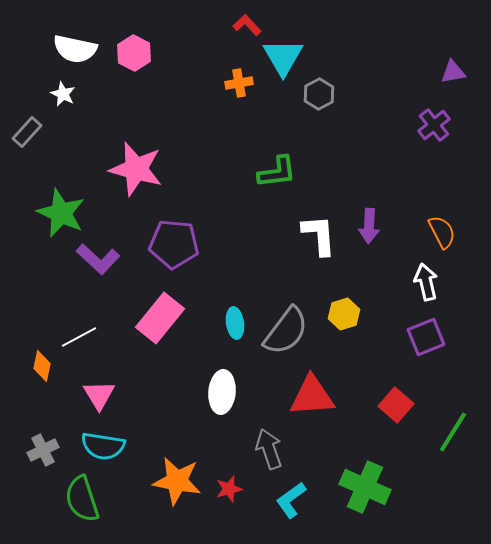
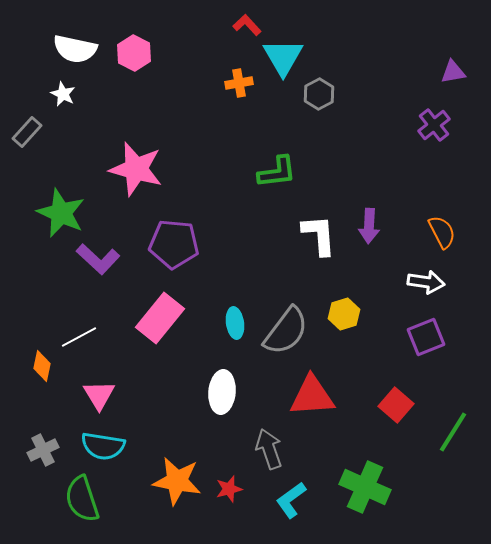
white arrow: rotated 111 degrees clockwise
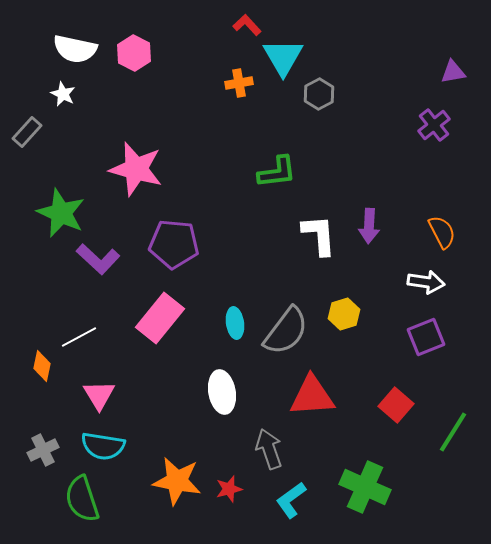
white ellipse: rotated 15 degrees counterclockwise
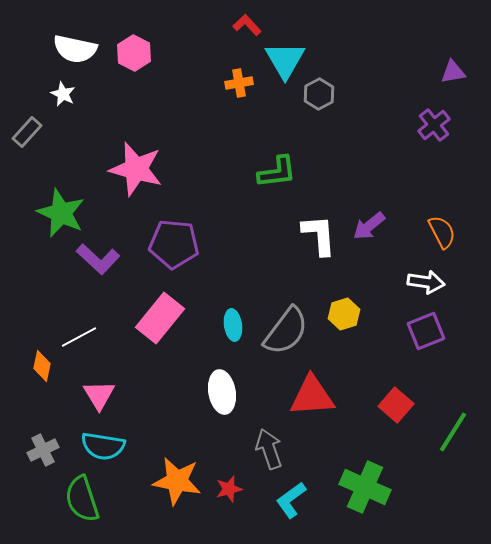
cyan triangle: moved 2 px right, 3 px down
purple arrow: rotated 48 degrees clockwise
cyan ellipse: moved 2 px left, 2 px down
purple square: moved 6 px up
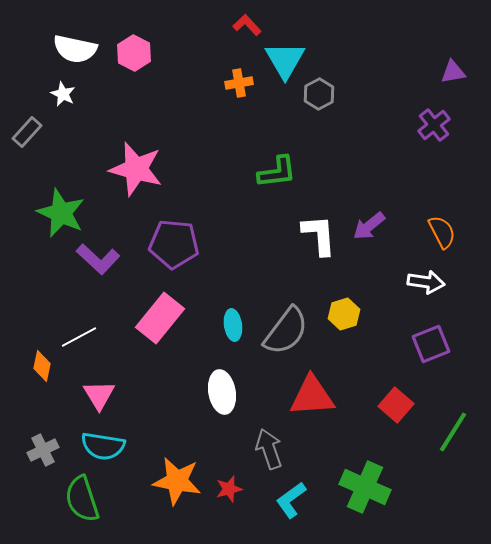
purple square: moved 5 px right, 13 px down
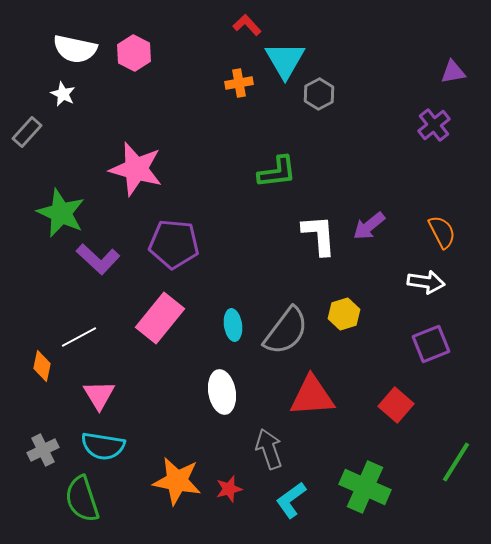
green line: moved 3 px right, 30 px down
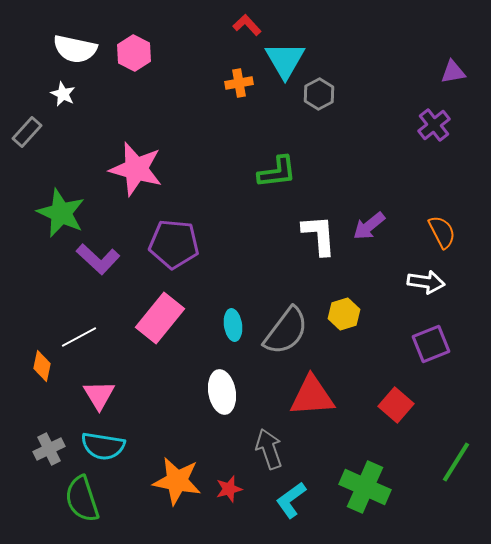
gray cross: moved 6 px right, 1 px up
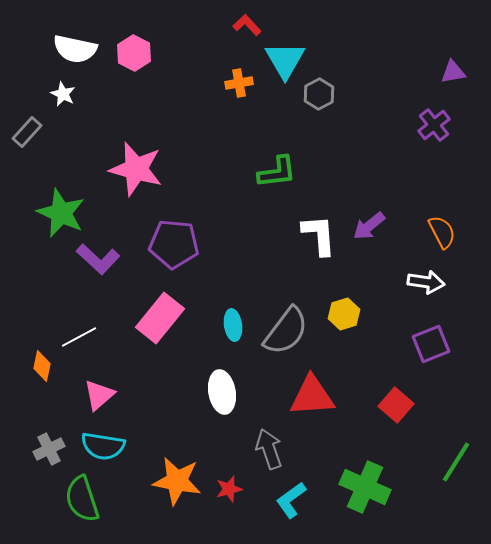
pink triangle: rotated 20 degrees clockwise
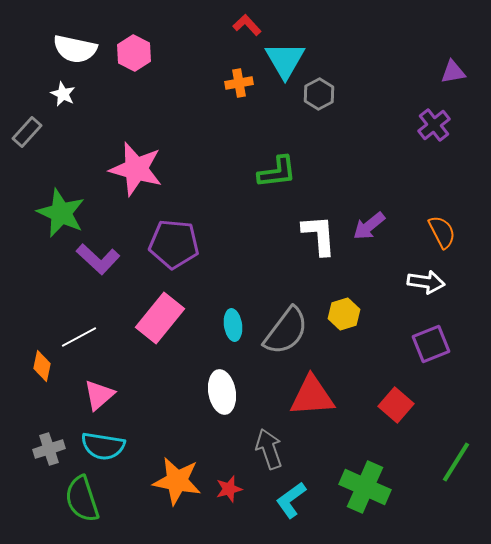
gray cross: rotated 8 degrees clockwise
